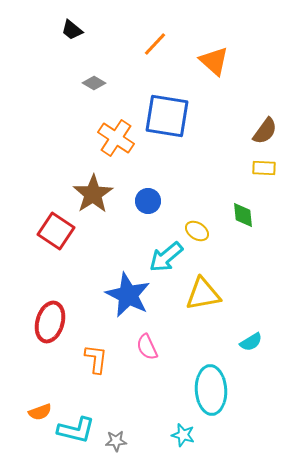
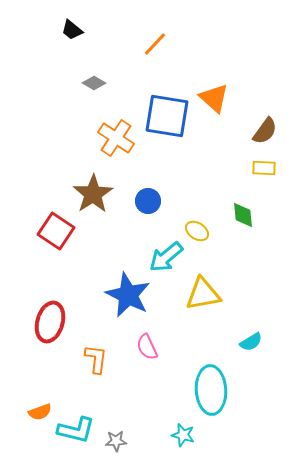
orange triangle: moved 37 px down
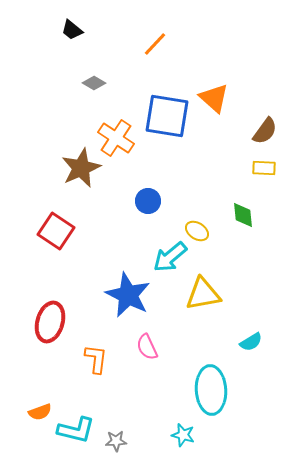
brown star: moved 12 px left, 26 px up; rotated 9 degrees clockwise
cyan arrow: moved 4 px right
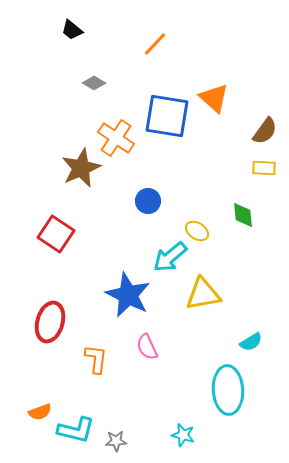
red square: moved 3 px down
cyan ellipse: moved 17 px right
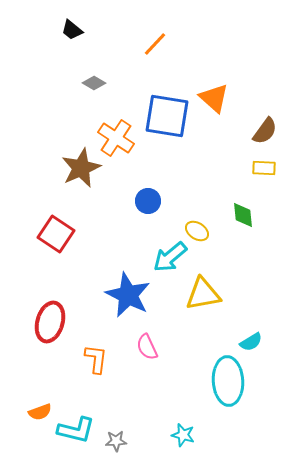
cyan ellipse: moved 9 px up
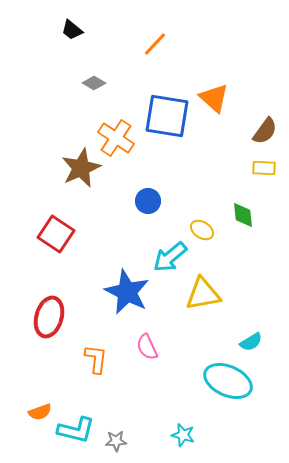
yellow ellipse: moved 5 px right, 1 px up
blue star: moved 1 px left, 3 px up
red ellipse: moved 1 px left, 5 px up
cyan ellipse: rotated 63 degrees counterclockwise
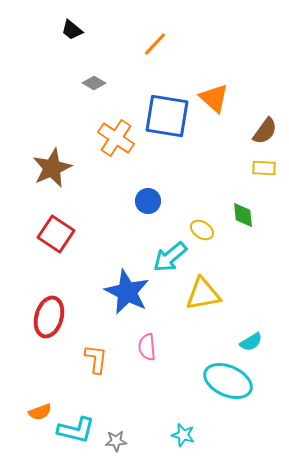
brown star: moved 29 px left
pink semicircle: rotated 20 degrees clockwise
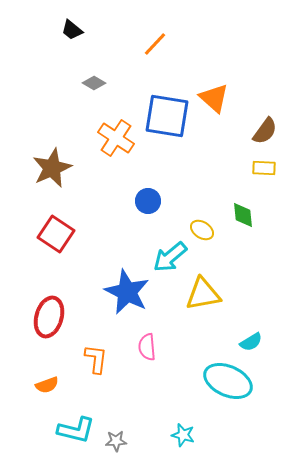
orange semicircle: moved 7 px right, 27 px up
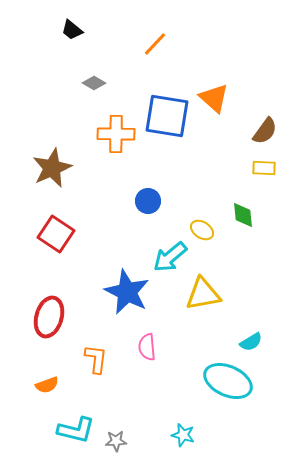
orange cross: moved 4 px up; rotated 33 degrees counterclockwise
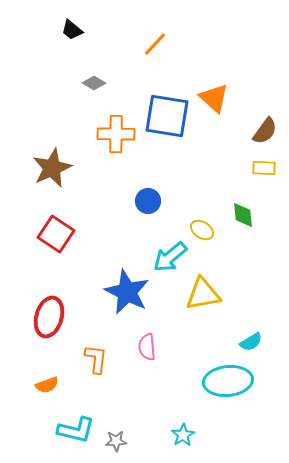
cyan ellipse: rotated 30 degrees counterclockwise
cyan star: rotated 25 degrees clockwise
